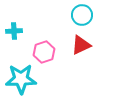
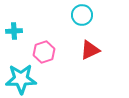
red triangle: moved 9 px right, 5 px down
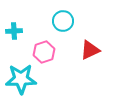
cyan circle: moved 19 px left, 6 px down
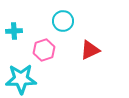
pink hexagon: moved 2 px up
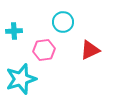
cyan circle: moved 1 px down
pink hexagon: rotated 10 degrees clockwise
cyan star: rotated 16 degrees counterclockwise
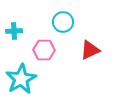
pink hexagon: rotated 10 degrees clockwise
cyan star: rotated 12 degrees counterclockwise
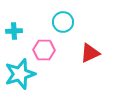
red triangle: moved 3 px down
cyan star: moved 1 px left, 5 px up; rotated 12 degrees clockwise
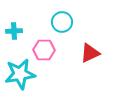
cyan circle: moved 1 px left
cyan star: rotated 8 degrees clockwise
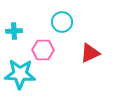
pink hexagon: moved 1 px left
cyan star: rotated 12 degrees clockwise
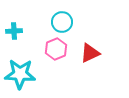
pink hexagon: moved 13 px right, 1 px up; rotated 25 degrees counterclockwise
